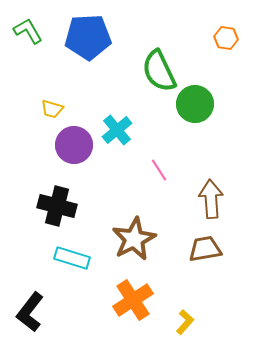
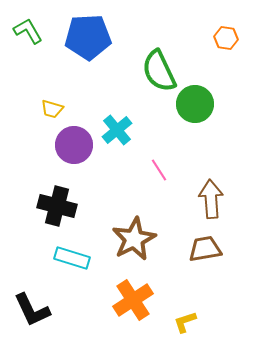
black L-shape: moved 2 px right, 2 px up; rotated 63 degrees counterclockwise
yellow L-shape: rotated 150 degrees counterclockwise
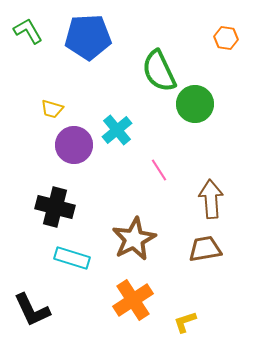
black cross: moved 2 px left, 1 px down
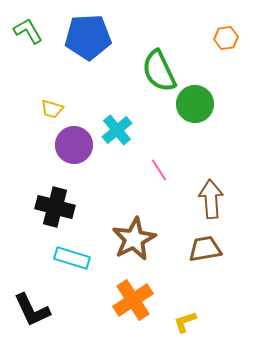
orange hexagon: rotated 15 degrees counterclockwise
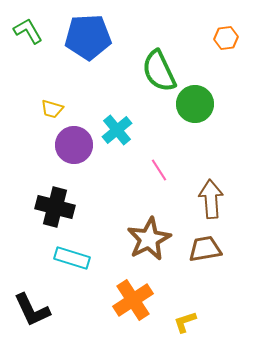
brown star: moved 15 px right
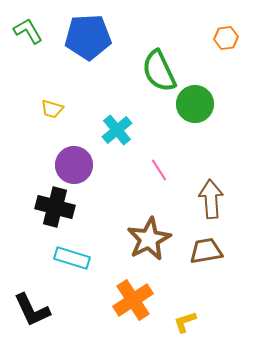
purple circle: moved 20 px down
brown trapezoid: moved 1 px right, 2 px down
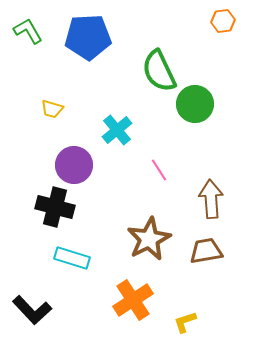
orange hexagon: moved 3 px left, 17 px up
black L-shape: rotated 18 degrees counterclockwise
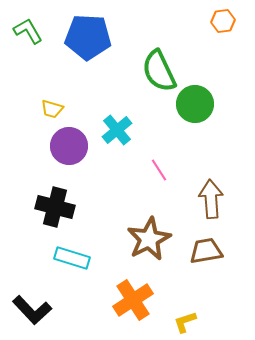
blue pentagon: rotated 6 degrees clockwise
purple circle: moved 5 px left, 19 px up
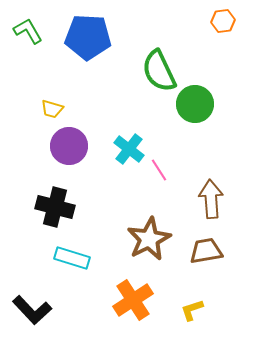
cyan cross: moved 12 px right, 19 px down; rotated 12 degrees counterclockwise
yellow L-shape: moved 7 px right, 12 px up
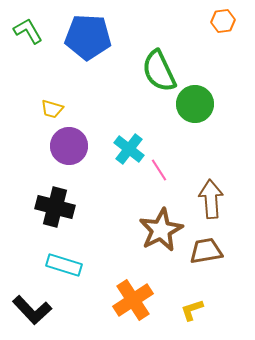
brown star: moved 12 px right, 9 px up
cyan rectangle: moved 8 px left, 7 px down
